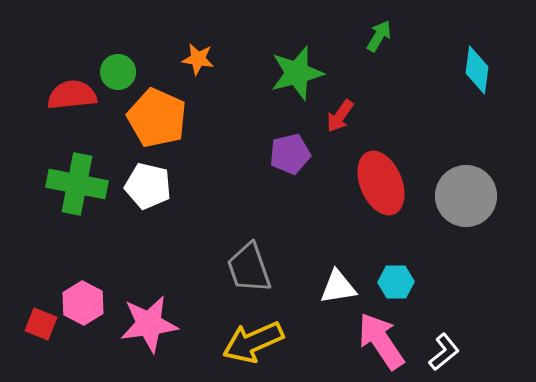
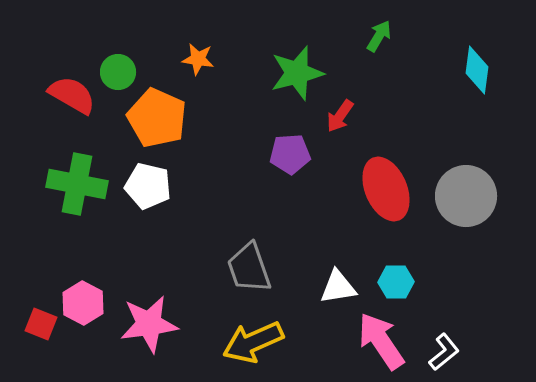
red semicircle: rotated 36 degrees clockwise
purple pentagon: rotated 9 degrees clockwise
red ellipse: moved 5 px right, 6 px down
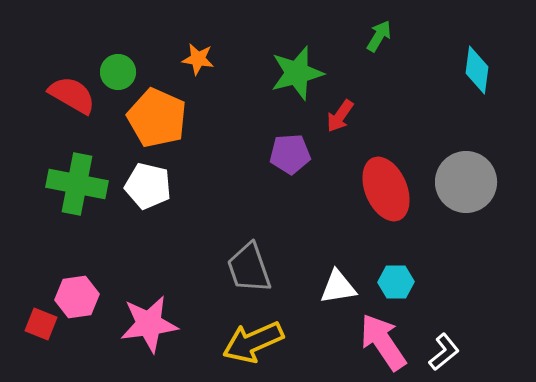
gray circle: moved 14 px up
pink hexagon: moved 6 px left, 6 px up; rotated 24 degrees clockwise
pink arrow: moved 2 px right, 1 px down
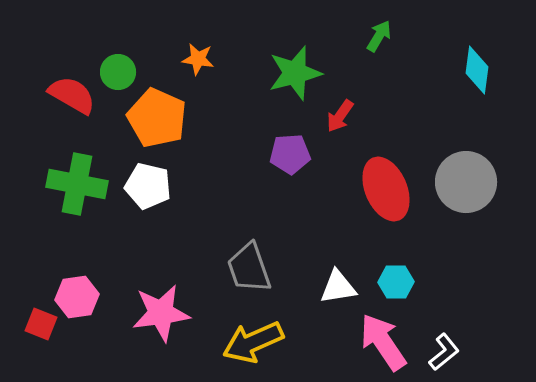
green star: moved 2 px left
pink star: moved 12 px right, 11 px up
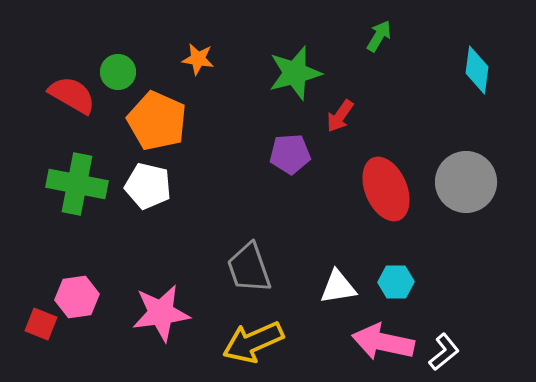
orange pentagon: moved 3 px down
pink arrow: rotated 44 degrees counterclockwise
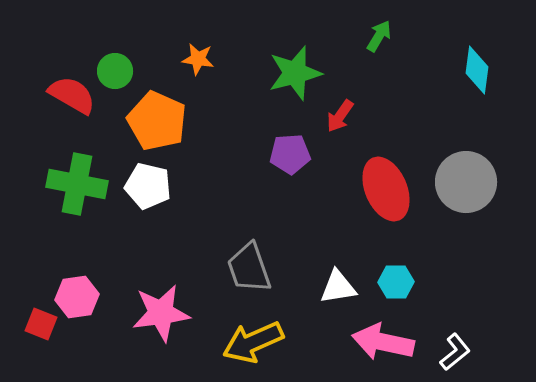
green circle: moved 3 px left, 1 px up
white L-shape: moved 11 px right
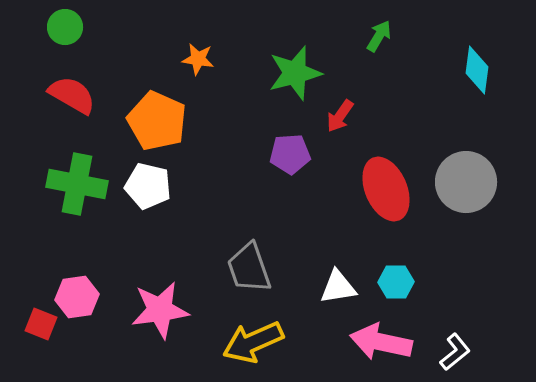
green circle: moved 50 px left, 44 px up
pink star: moved 1 px left, 3 px up
pink arrow: moved 2 px left
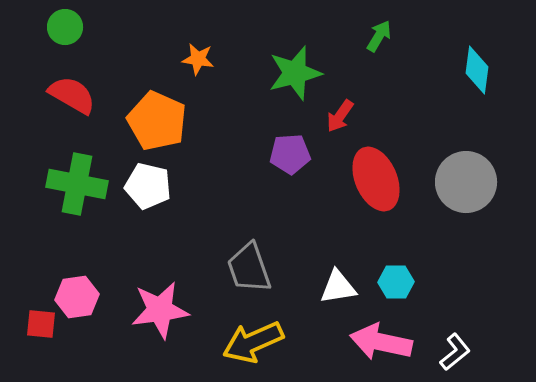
red ellipse: moved 10 px left, 10 px up
red square: rotated 16 degrees counterclockwise
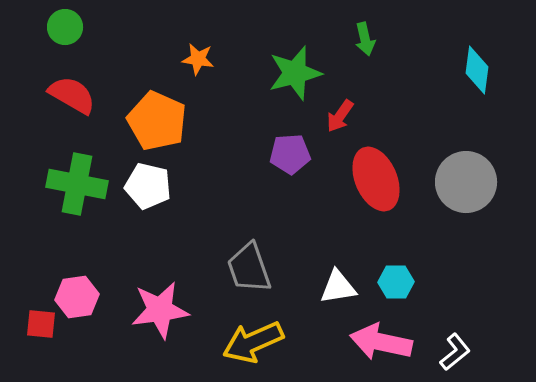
green arrow: moved 14 px left, 3 px down; rotated 136 degrees clockwise
